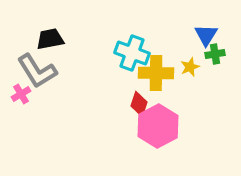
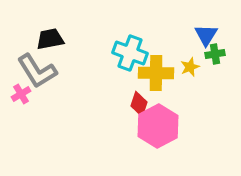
cyan cross: moved 2 px left
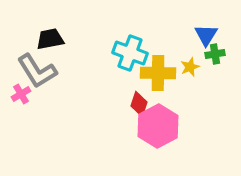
yellow cross: moved 2 px right
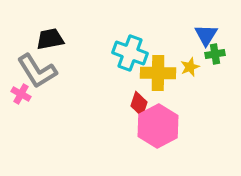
pink cross: rotated 30 degrees counterclockwise
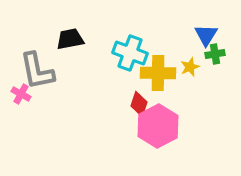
black trapezoid: moved 20 px right
gray L-shape: rotated 21 degrees clockwise
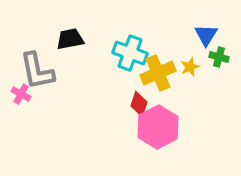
green cross: moved 4 px right, 3 px down; rotated 24 degrees clockwise
yellow cross: rotated 24 degrees counterclockwise
pink hexagon: moved 1 px down
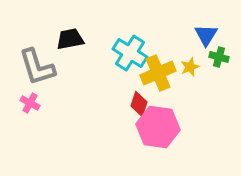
cyan cross: rotated 12 degrees clockwise
gray L-shape: moved 4 px up; rotated 6 degrees counterclockwise
pink cross: moved 9 px right, 9 px down
pink hexagon: rotated 24 degrees counterclockwise
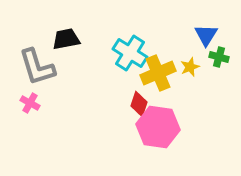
black trapezoid: moved 4 px left
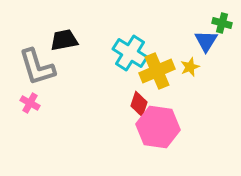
blue triangle: moved 6 px down
black trapezoid: moved 2 px left, 1 px down
green cross: moved 3 px right, 34 px up
yellow cross: moved 1 px left, 2 px up
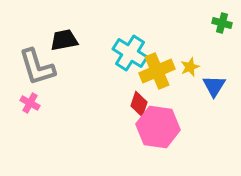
blue triangle: moved 8 px right, 45 px down
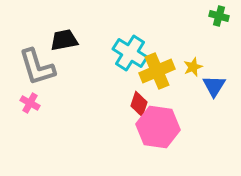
green cross: moved 3 px left, 7 px up
yellow star: moved 3 px right
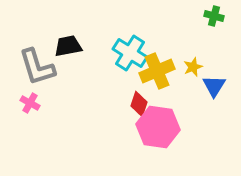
green cross: moved 5 px left
black trapezoid: moved 4 px right, 6 px down
